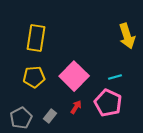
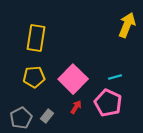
yellow arrow: moved 11 px up; rotated 140 degrees counterclockwise
pink square: moved 1 px left, 3 px down
gray rectangle: moved 3 px left
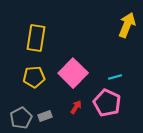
pink square: moved 6 px up
pink pentagon: moved 1 px left
gray rectangle: moved 2 px left; rotated 32 degrees clockwise
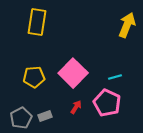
yellow rectangle: moved 1 px right, 16 px up
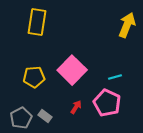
pink square: moved 1 px left, 3 px up
gray rectangle: rotated 56 degrees clockwise
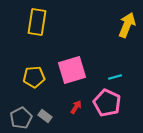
pink square: rotated 28 degrees clockwise
